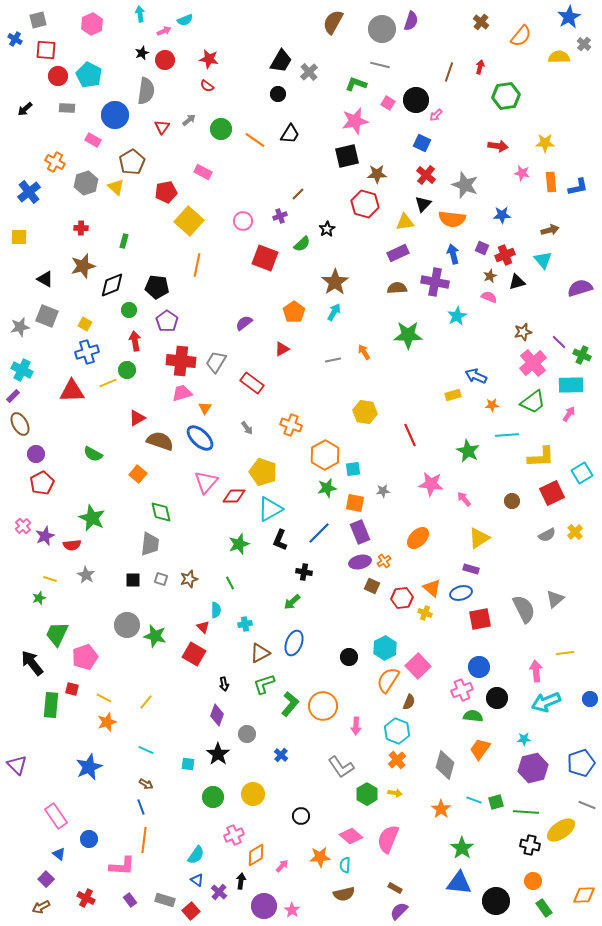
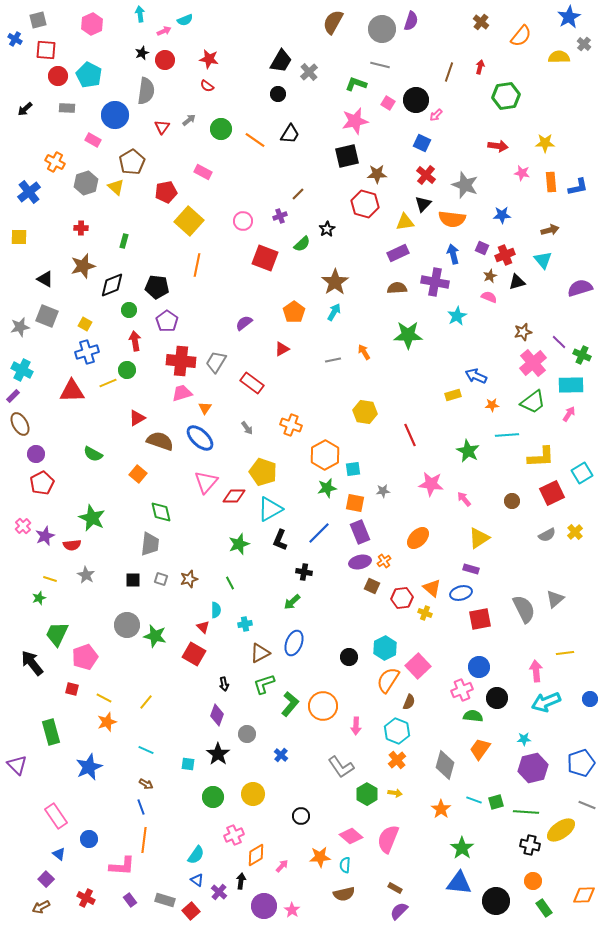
green rectangle at (51, 705): moved 27 px down; rotated 20 degrees counterclockwise
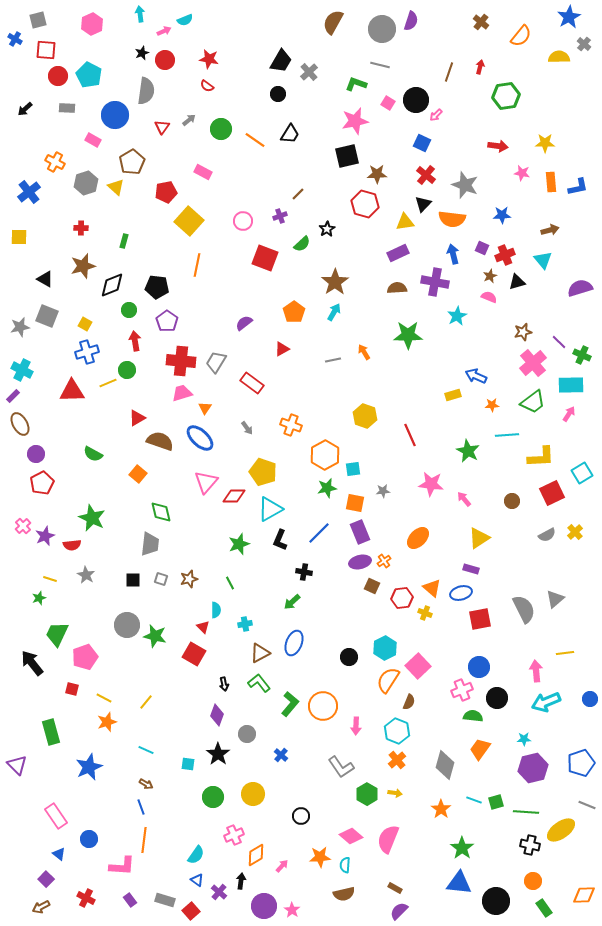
yellow hexagon at (365, 412): moved 4 px down; rotated 10 degrees clockwise
green L-shape at (264, 684): moved 5 px left, 1 px up; rotated 70 degrees clockwise
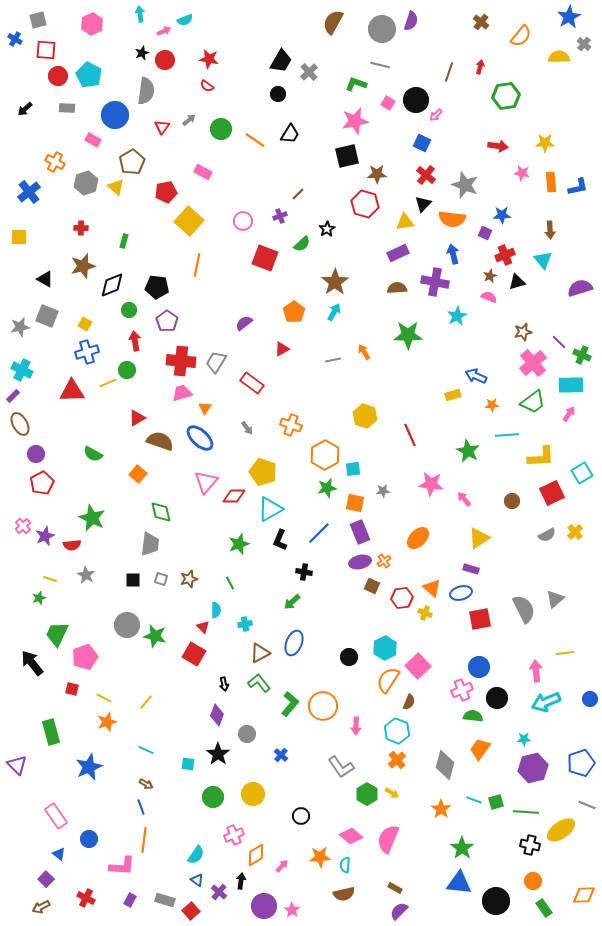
brown arrow at (550, 230): rotated 102 degrees clockwise
purple square at (482, 248): moved 3 px right, 15 px up
yellow arrow at (395, 793): moved 3 px left; rotated 24 degrees clockwise
purple rectangle at (130, 900): rotated 64 degrees clockwise
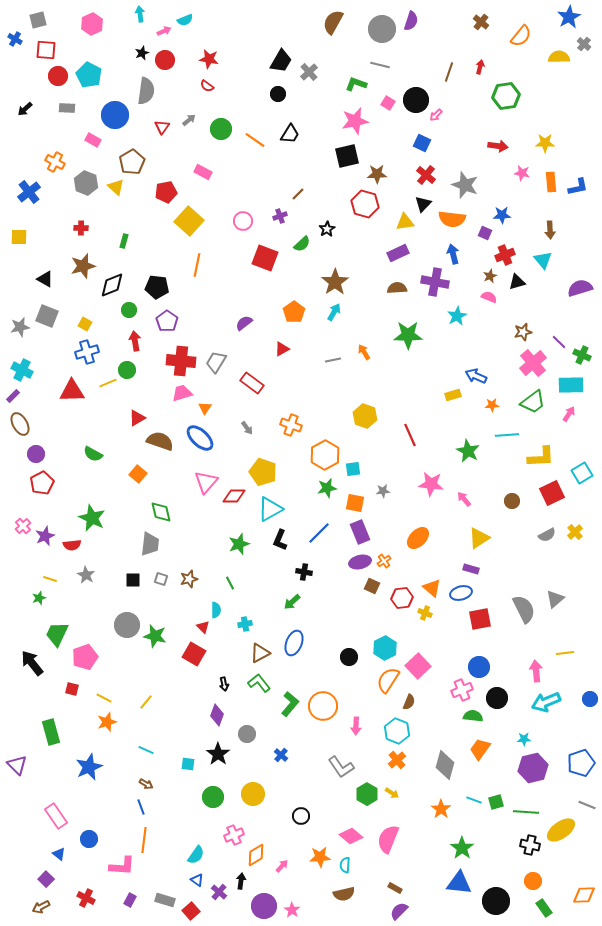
gray hexagon at (86, 183): rotated 20 degrees counterclockwise
